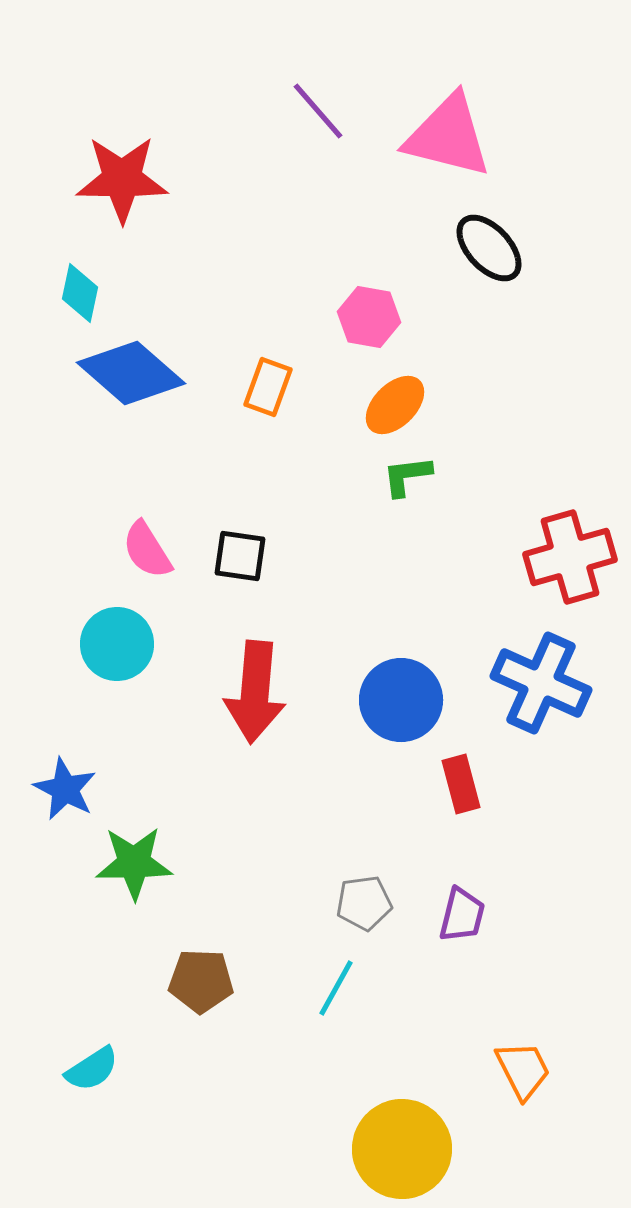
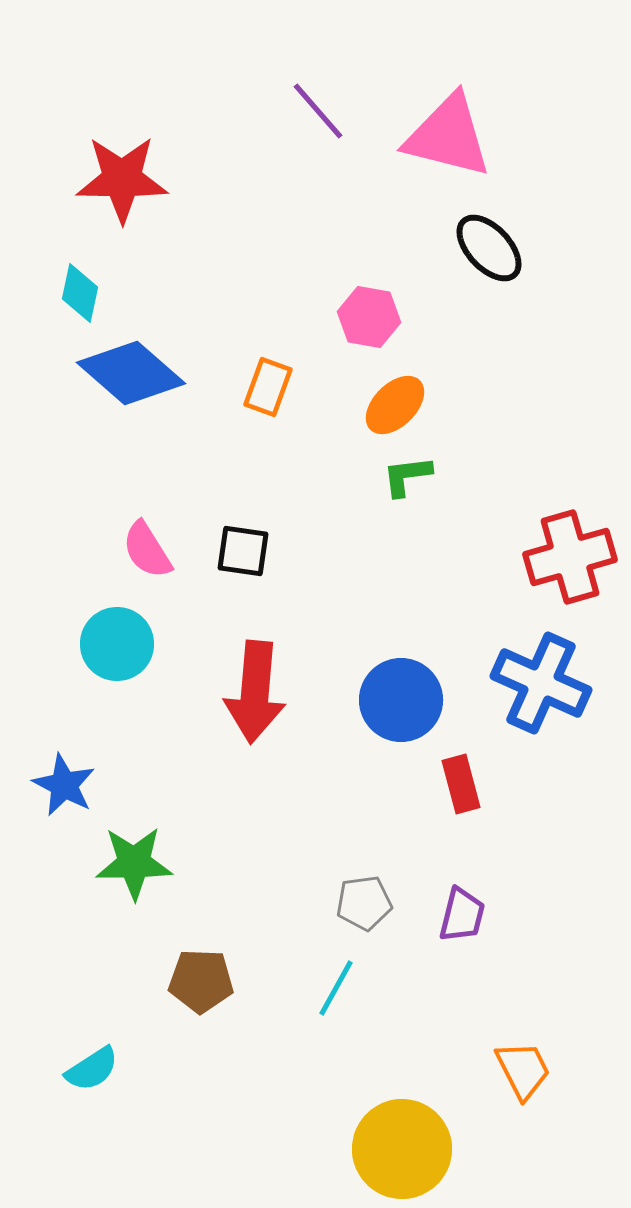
black square: moved 3 px right, 5 px up
blue star: moved 1 px left, 4 px up
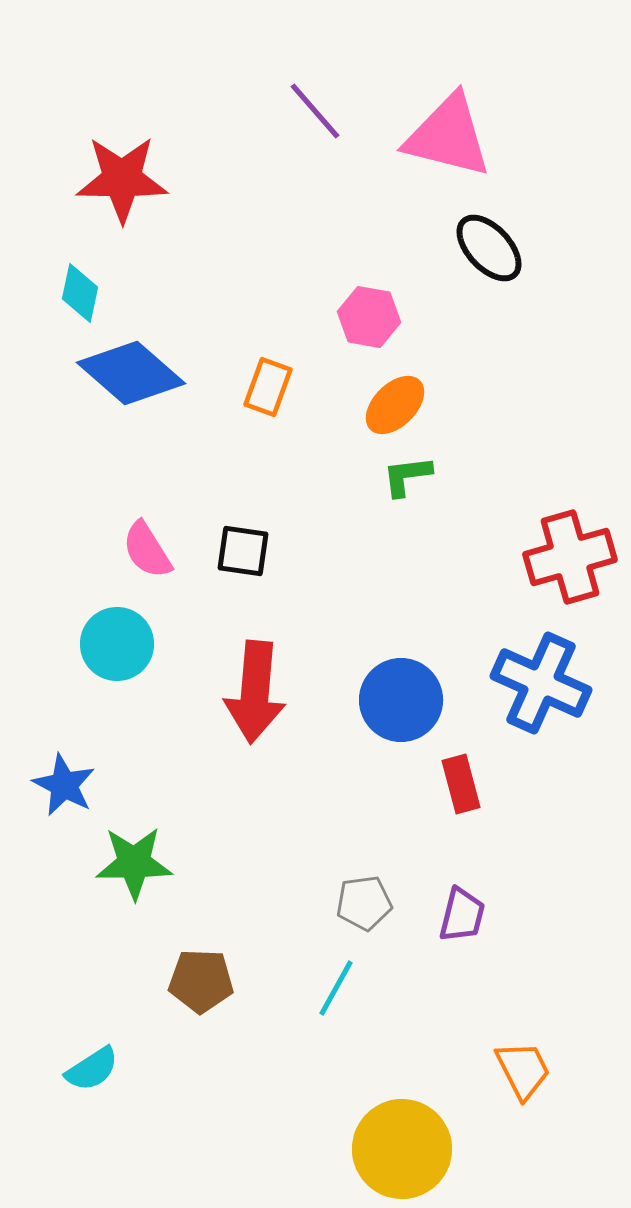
purple line: moved 3 px left
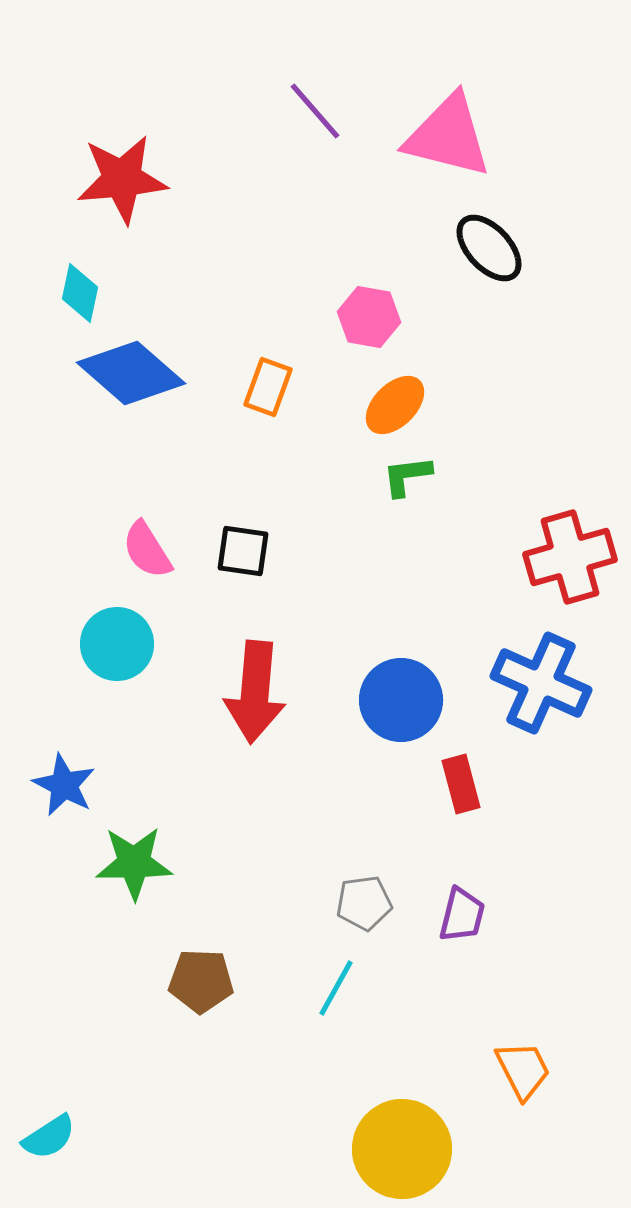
red star: rotated 6 degrees counterclockwise
cyan semicircle: moved 43 px left, 68 px down
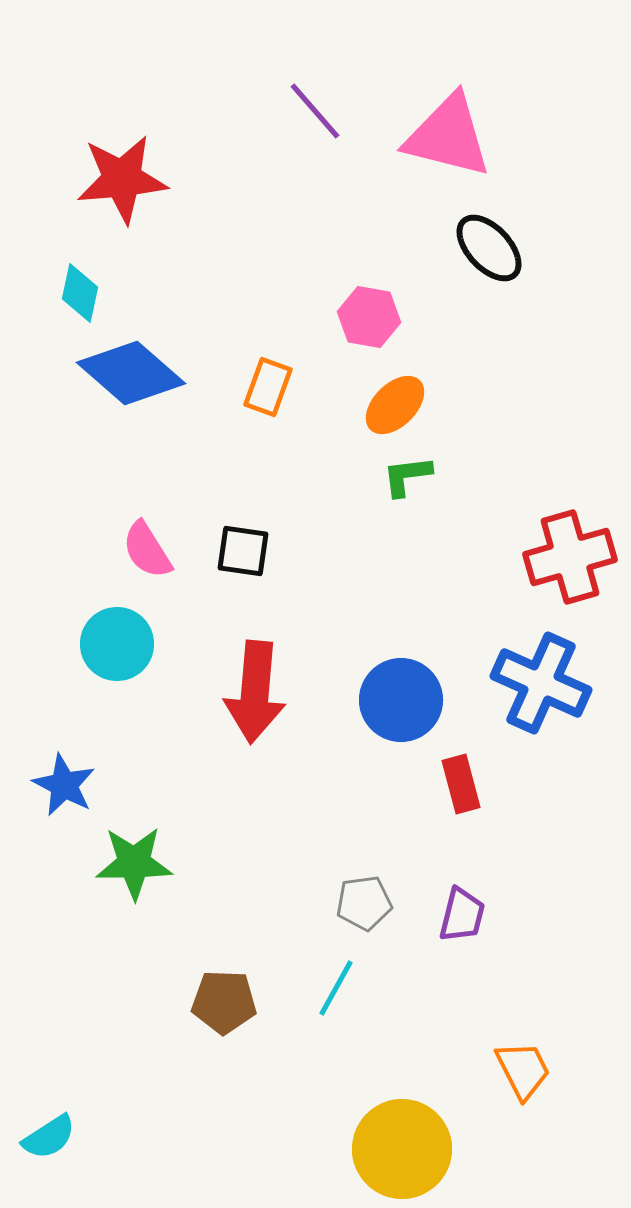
brown pentagon: moved 23 px right, 21 px down
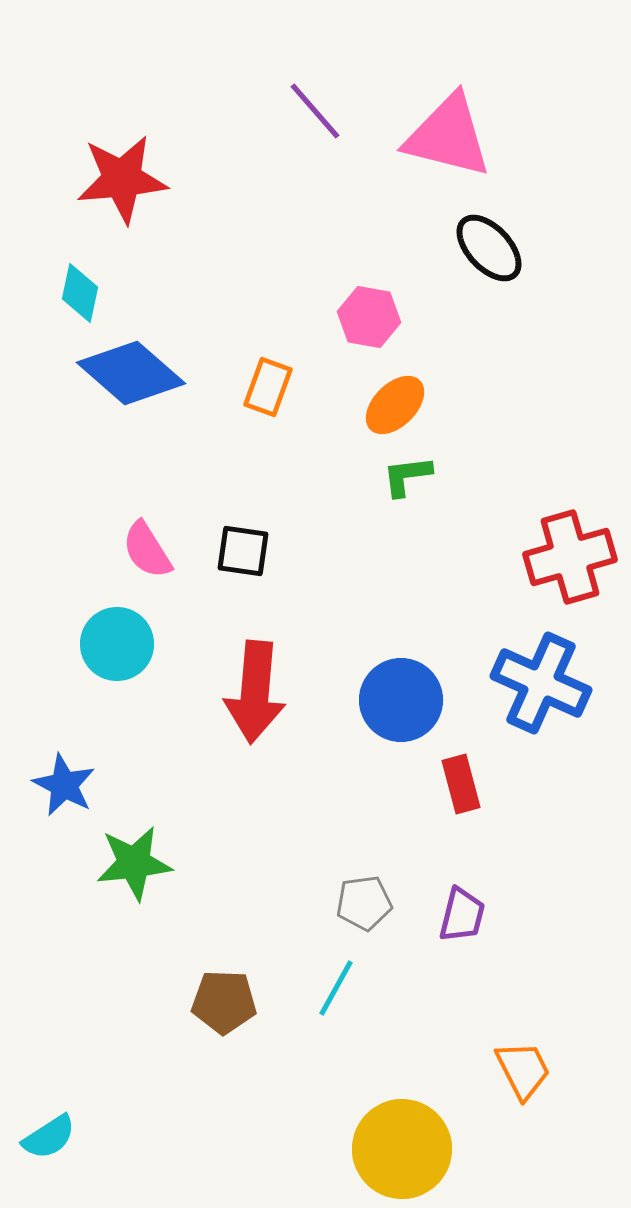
green star: rotated 6 degrees counterclockwise
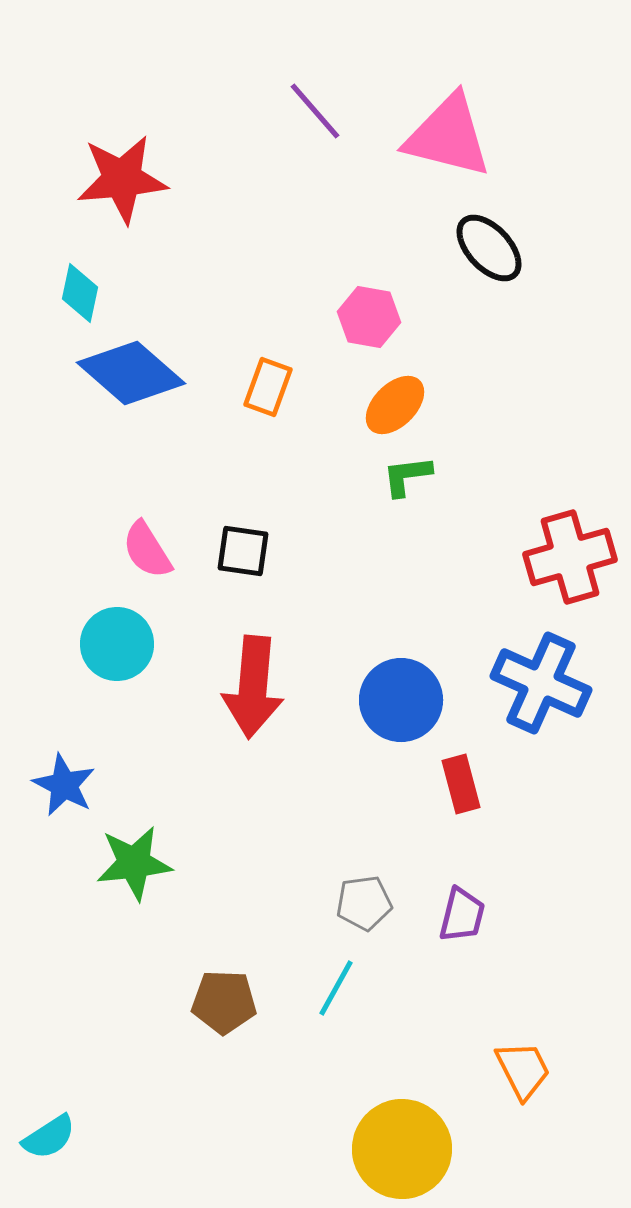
red arrow: moved 2 px left, 5 px up
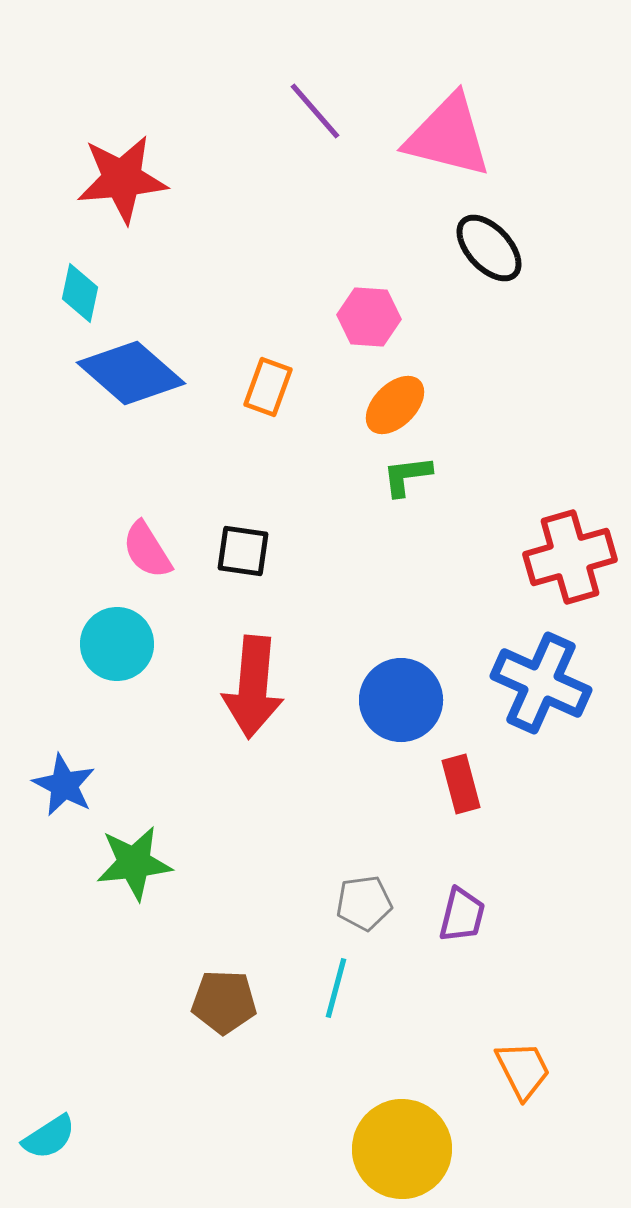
pink hexagon: rotated 6 degrees counterclockwise
cyan line: rotated 14 degrees counterclockwise
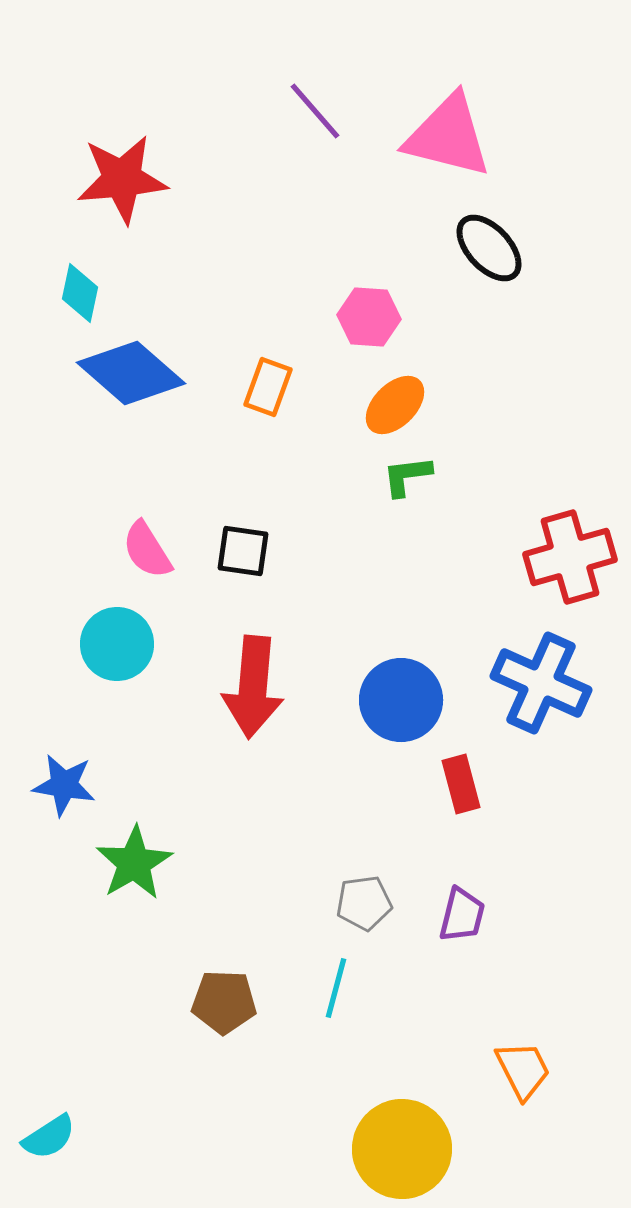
blue star: rotated 18 degrees counterclockwise
green star: rotated 24 degrees counterclockwise
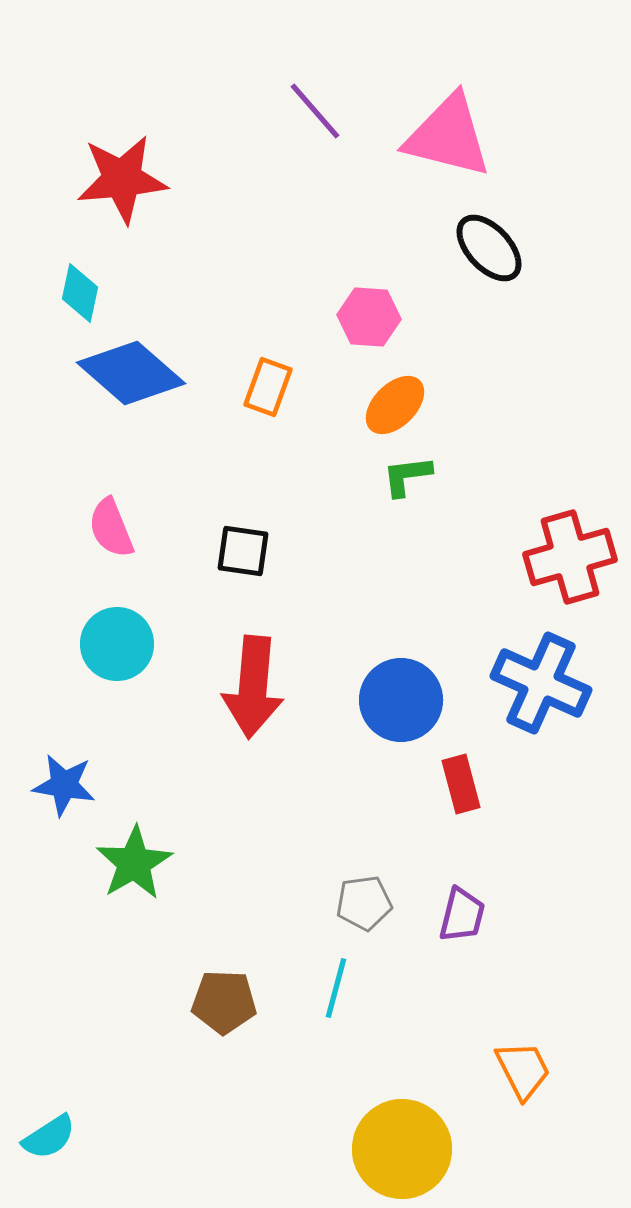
pink semicircle: moved 36 px left, 22 px up; rotated 10 degrees clockwise
